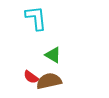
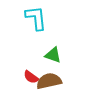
green triangle: rotated 12 degrees counterclockwise
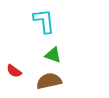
cyan L-shape: moved 8 px right, 3 px down
red semicircle: moved 17 px left, 6 px up
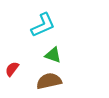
cyan L-shape: moved 1 px left, 4 px down; rotated 72 degrees clockwise
red semicircle: moved 2 px left, 2 px up; rotated 91 degrees clockwise
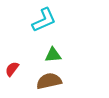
cyan L-shape: moved 1 px right, 5 px up
green triangle: rotated 24 degrees counterclockwise
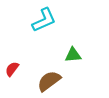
green triangle: moved 20 px right
brown semicircle: rotated 25 degrees counterclockwise
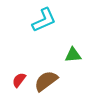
red semicircle: moved 7 px right, 11 px down
brown semicircle: moved 3 px left
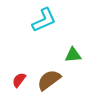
brown semicircle: moved 3 px right, 1 px up
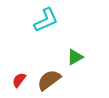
cyan L-shape: moved 2 px right
green triangle: moved 2 px right, 2 px down; rotated 24 degrees counterclockwise
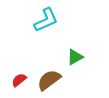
red semicircle: rotated 14 degrees clockwise
